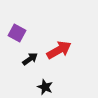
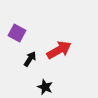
black arrow: rotated 21 degrees counterclockwise
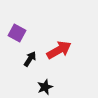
black star: rotated 28 degrees clockwise
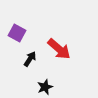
red arrow: moved 1 px up; rotated 70 degrees clockwise
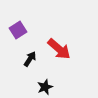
purple square: moved 1 px right, 3 px up; rotated 30 degrees clockwise
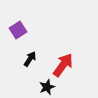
red arrow: moved 4 px right, 16 px down; rotated 95 degrees counterclockwise
black star: moved 2 px right
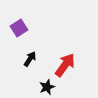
purple square: moved 1 px right, 2 px up
red arrow: moved 2 px right
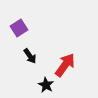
black arrow: moved 3 px up; rotated 112 degrees clockwise
black star: moved 1 px left, 2 px up; rotated 21 degrees counterclockwise
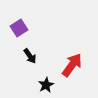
red arrow: moved 7 px right
black star: rotated 14 degrees clockwise
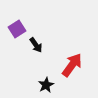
purple square: moved 2 px left, 1 px down
black arrow: moved 6 px right, 11 px up
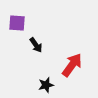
purple square: moved 6 px up; rotated 36 degrees clockwise
black star: rotated 14 degrees clockwise
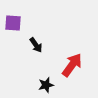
purple square: moved 4 px left
